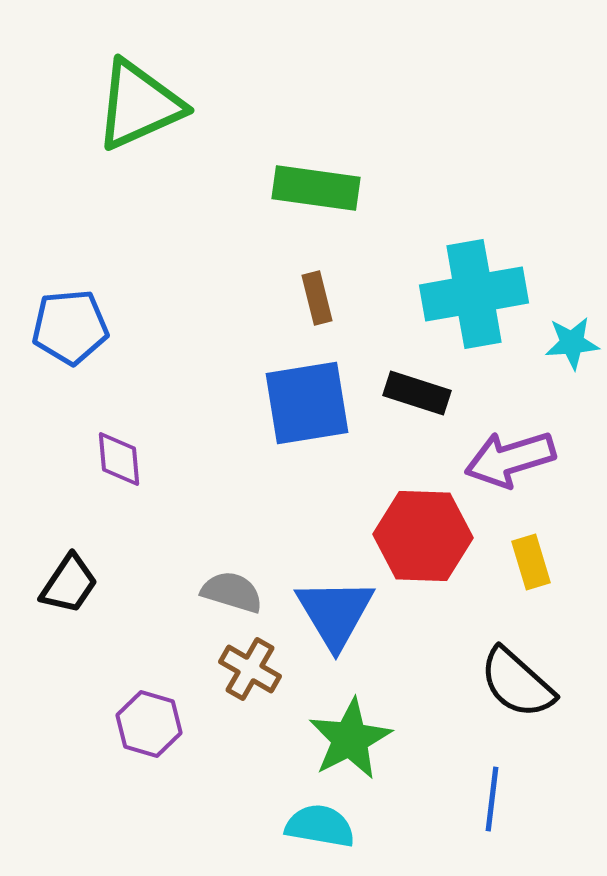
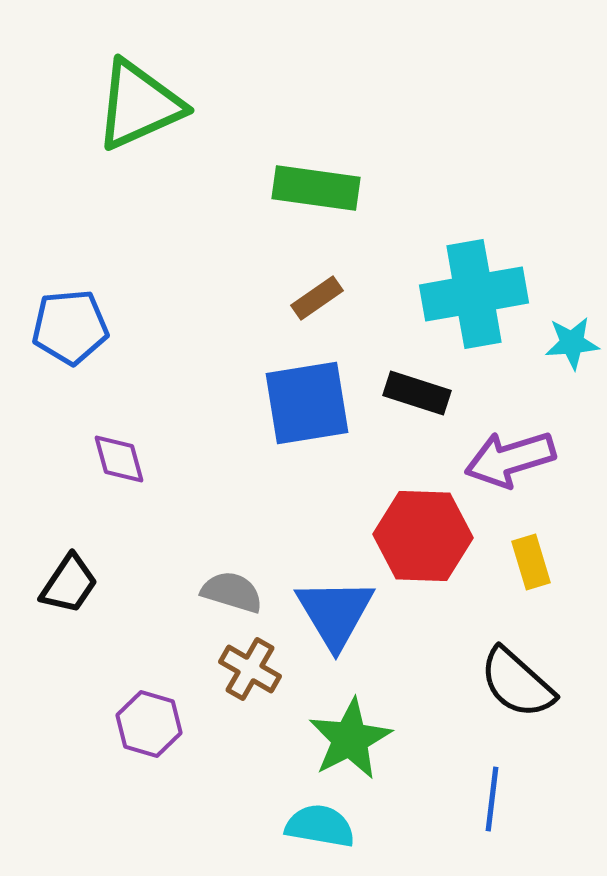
brown rectangle: rotated 69 degrees clockwise
purple diamond: rotated 10 degrees counterclockwise
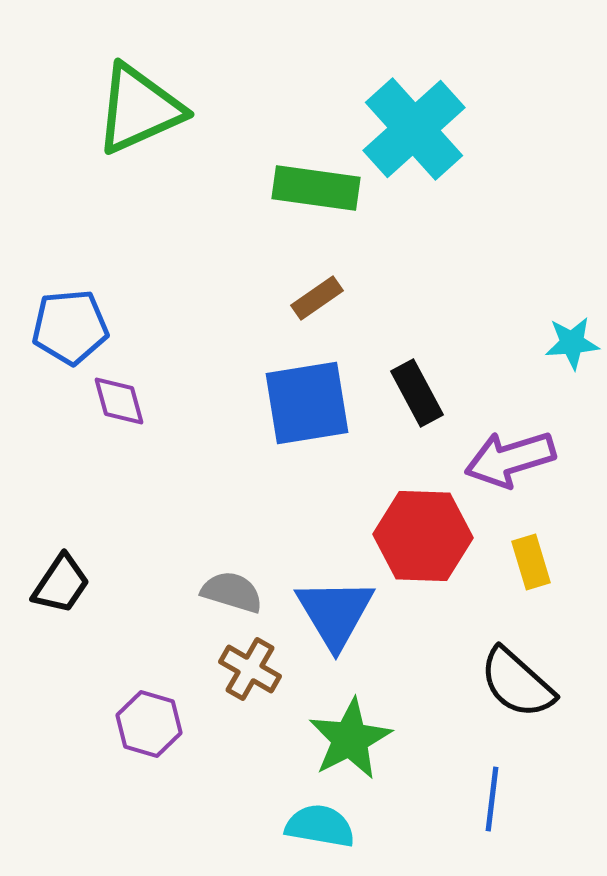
green triangle: moved 4 px down
cyan cross: moved 60 px left, 165 px up; rotated 32 degrees counterclockwise
black rectangle: rotated 44 degrees clockwise
purple diamond: moved 58 px up
black trapezoid: moved 8 px left
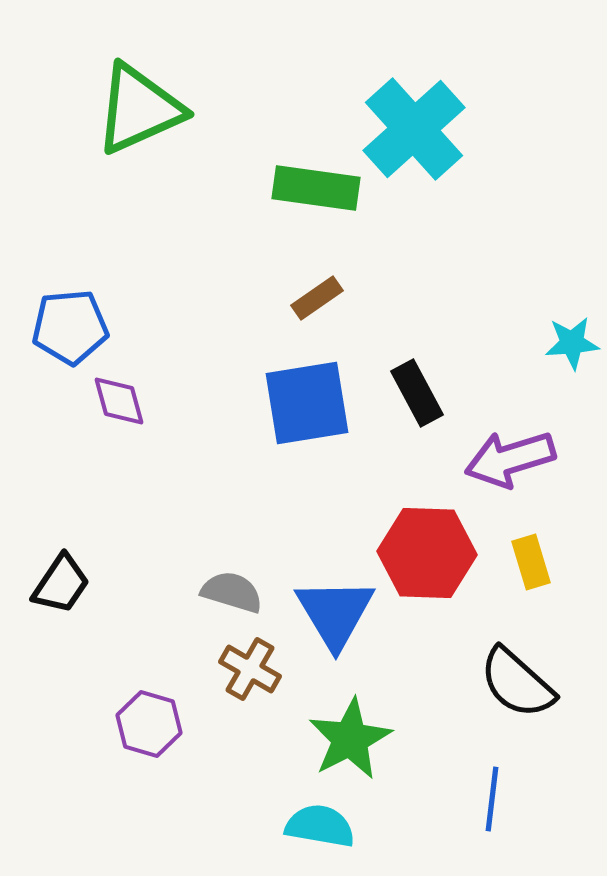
red hexagon: moved 4 px right, 17 px down
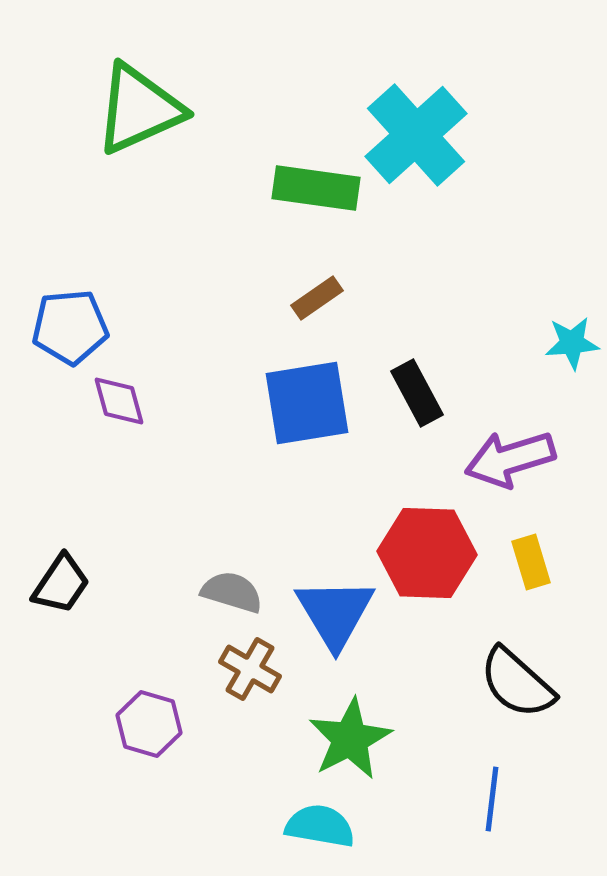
cyan cross: moved 2 px right, 6 px down
